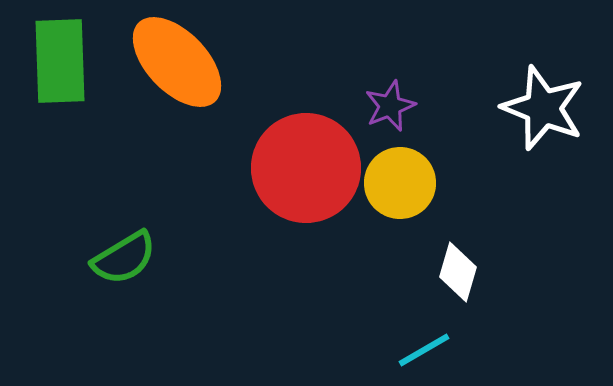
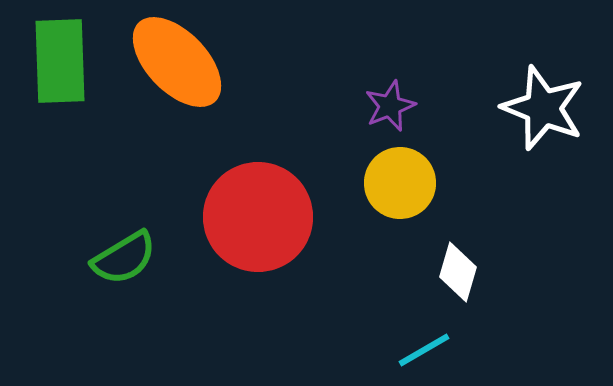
red circle: moved 48 px left, 49 px down
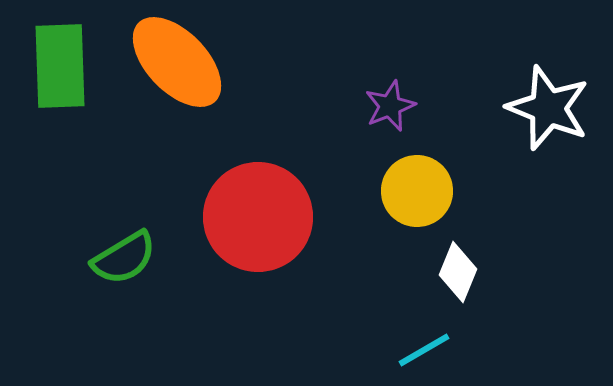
green rectangle: moved 5 px down
white star: moved 5 px right
yellow circle: moved 17 px right, 8 px down
white diamond: rotated 6 degrees clockwise
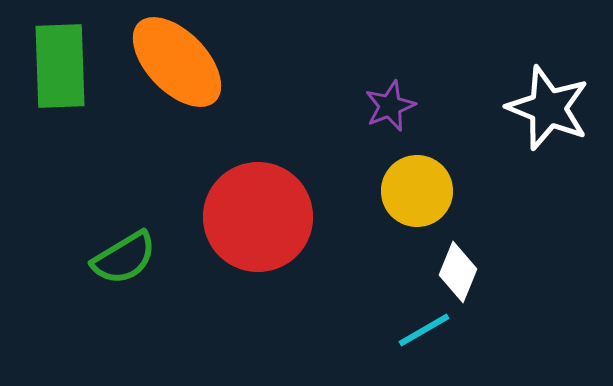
cyan line: moved 20 px up
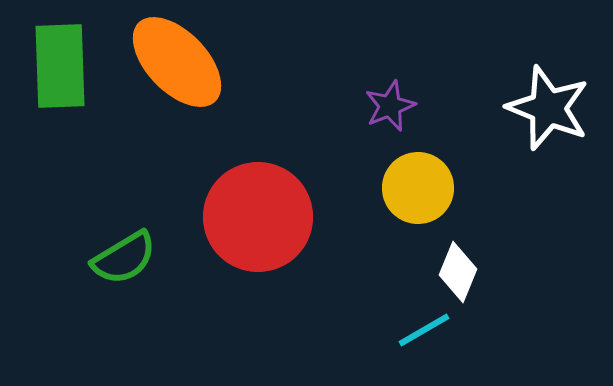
yellow circle: moved 1 px right, 3 px up
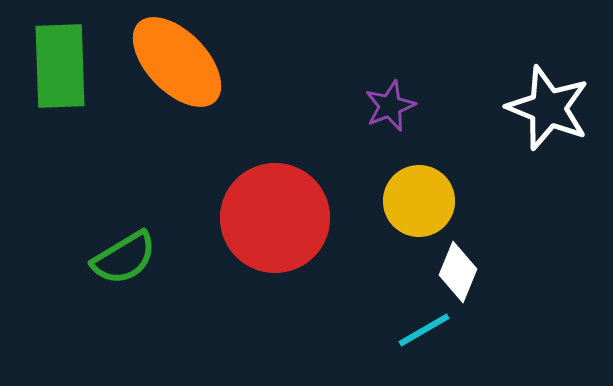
yellow circle: moved 1 px right, 13 px down
red circle: moved 17 px right, 1 px down
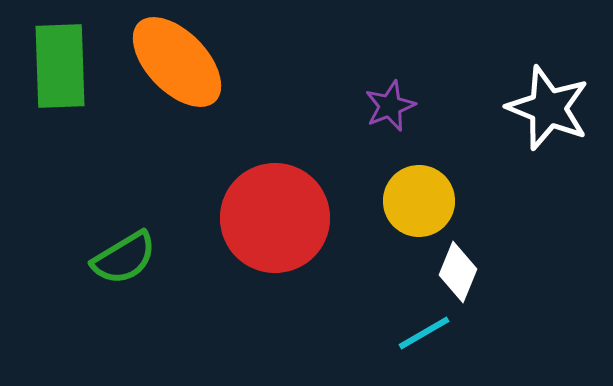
cyan line: moved 3 px down
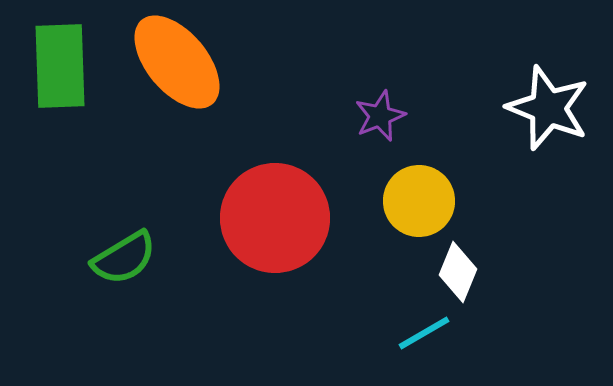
orange ellipse: rotated 4 degrees clockwise
purple star: moved 10 px left, 10 px down
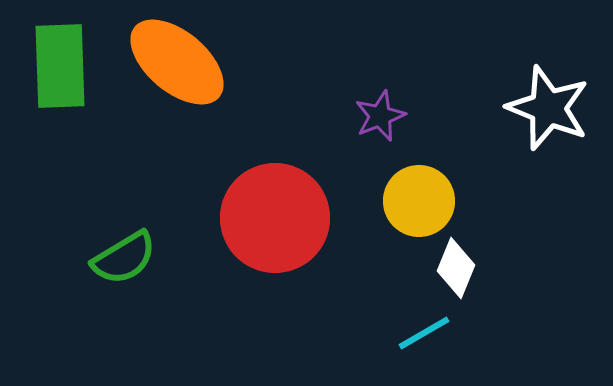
orange ellipse: rotated 10 degrees counterclockwise
white diamond: moved 2 px left, 4 px up
